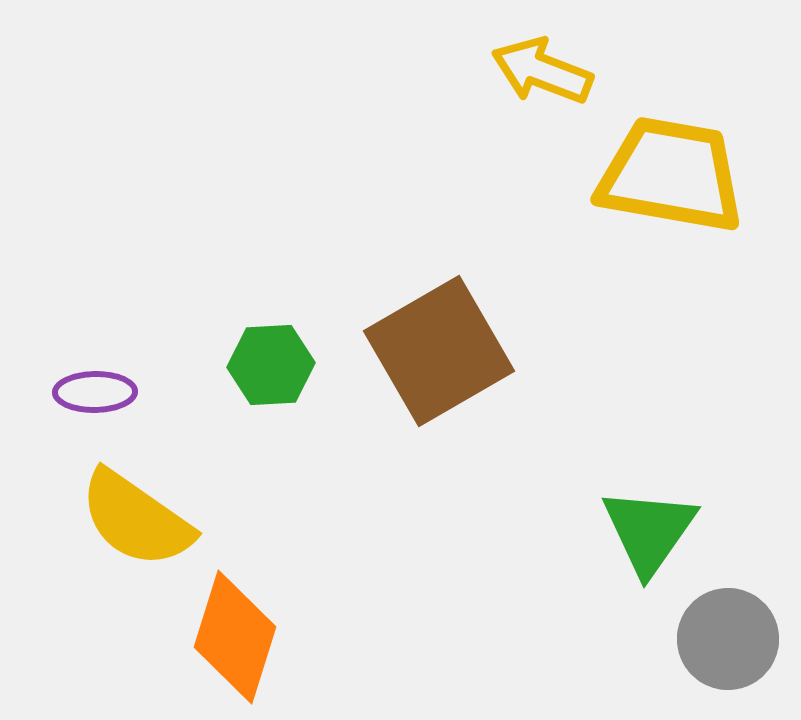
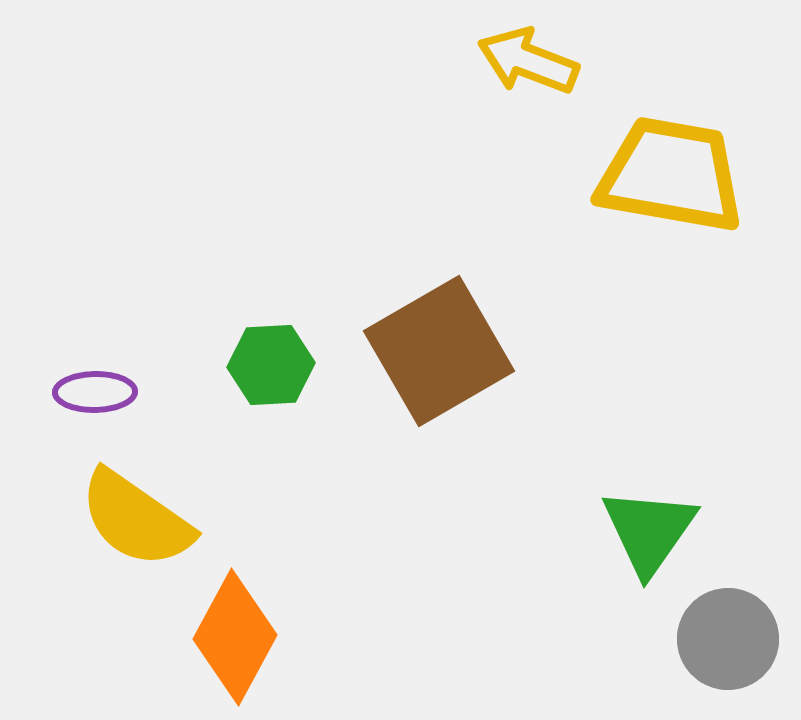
yellow arrow: moved 14 px left, 10 px up
orange diamond: rotated 11 degrees clockwise
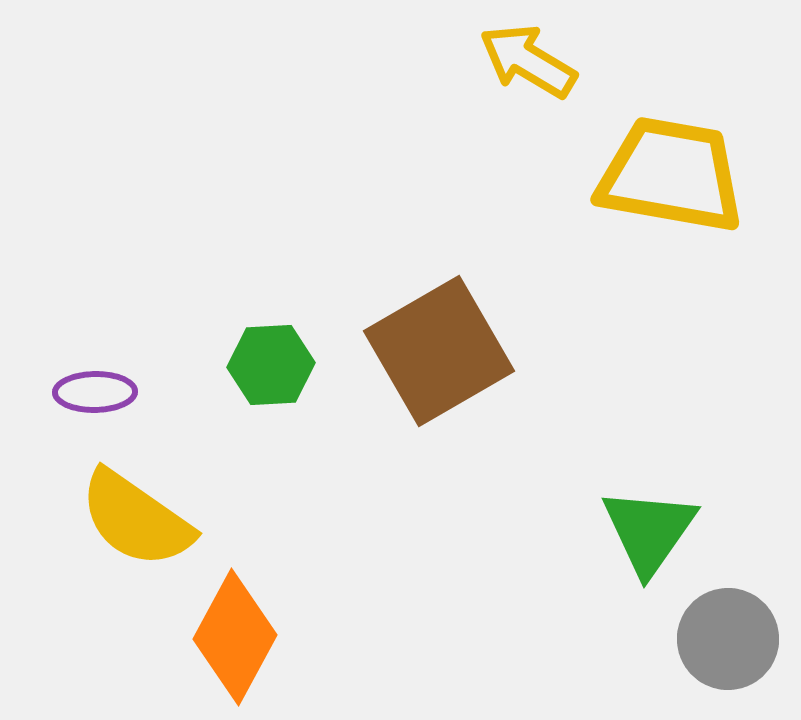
yellow arrow: rotated 10 degrees clockwise
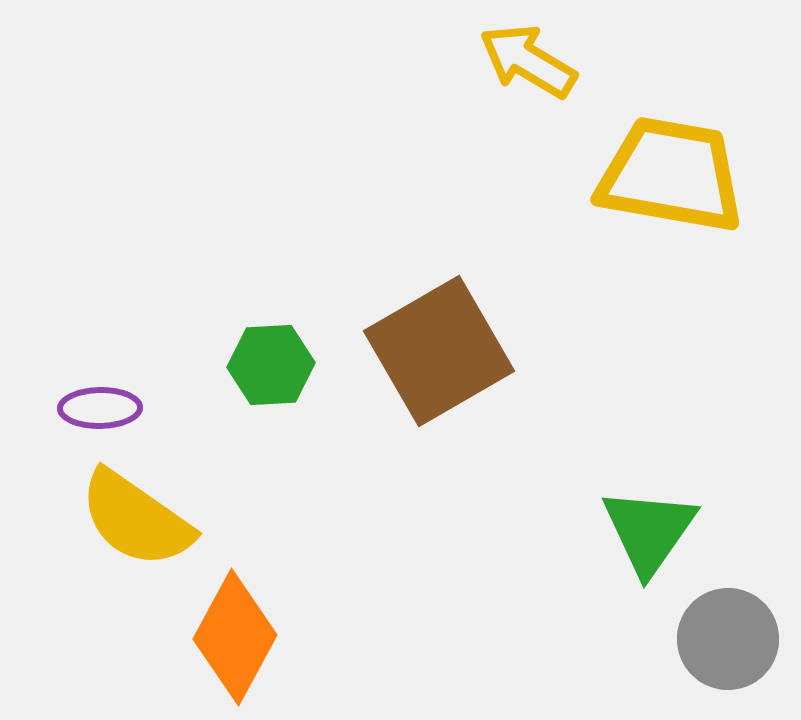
purple ellipse: moved 5 px right, 16 px down
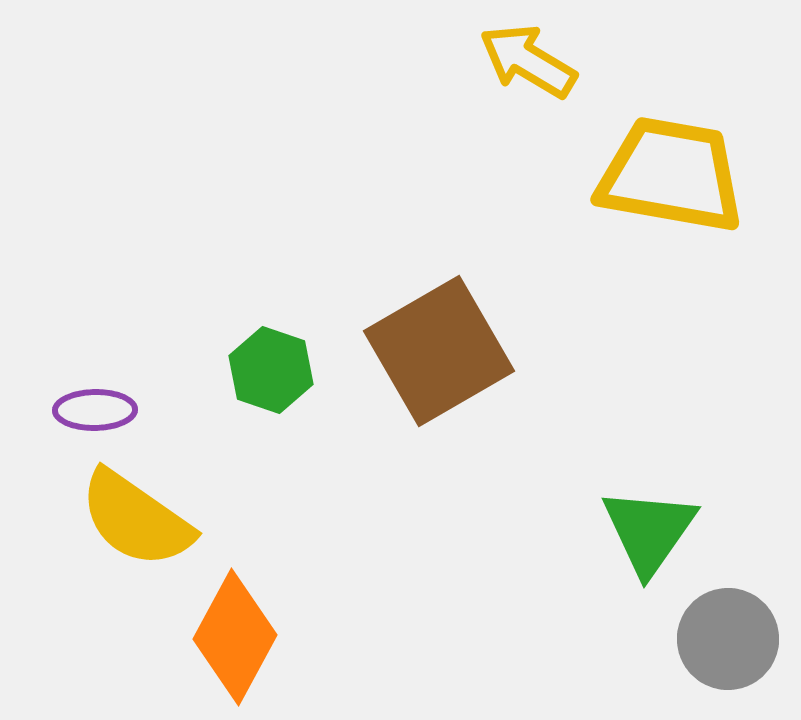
green hexagon: moved 5 px down; rotated 22 degrees clockwise
purple ellipse: moved 5 px left, 2 px down
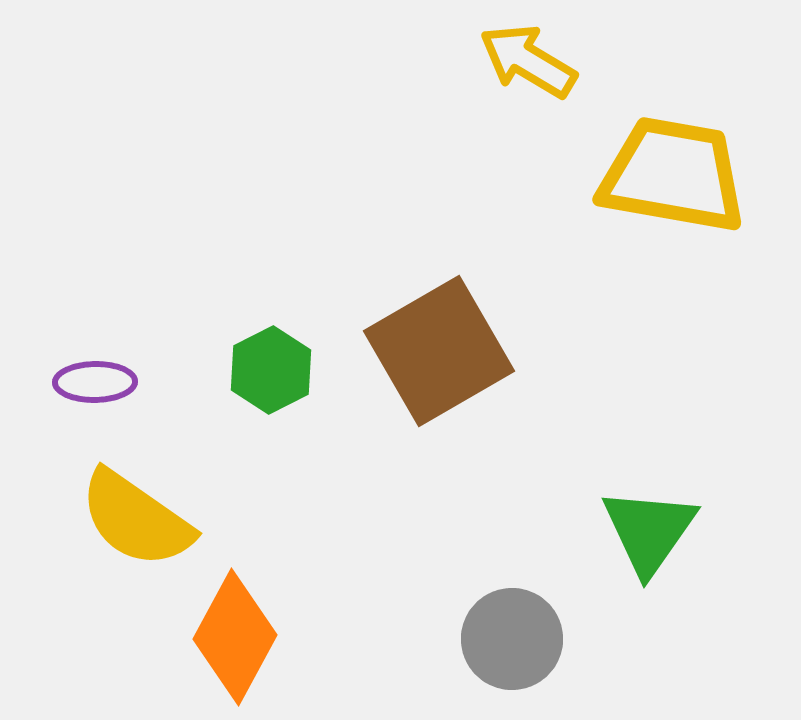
yellow trapezoid: moved 2 px right
green hexagon: rotated 14 degrees clockwise
purple ellipse: moved 28 px up
gray circle: moved 216 px left
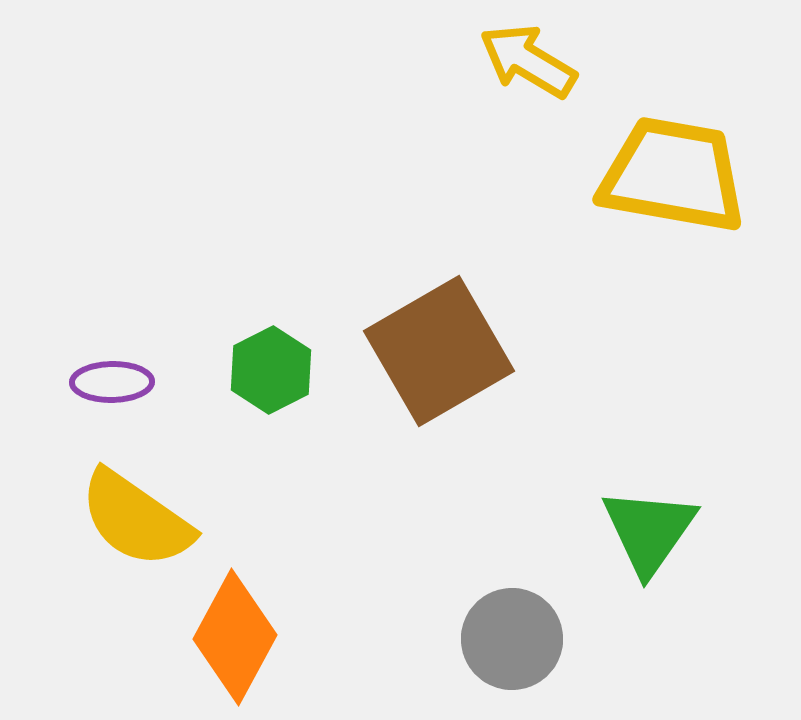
purple ellipse: moved 17 px right
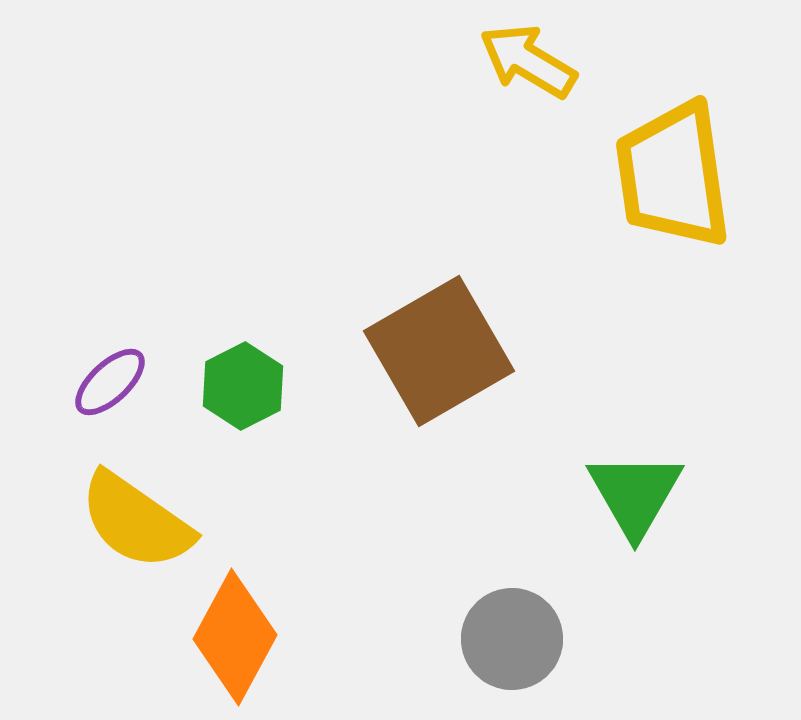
yellow trapezoid: rotated 108 degrees counterclockwise
green hexagon: moved 28 px left, 16 px down
purple ellipse: moved 2 px left; rotated 42 degrees counterclockwise
yellow semicircle: moved 2 px down
green triangle: moved 14 px left, 37 px up; rotated 5 degrees counterclockwise
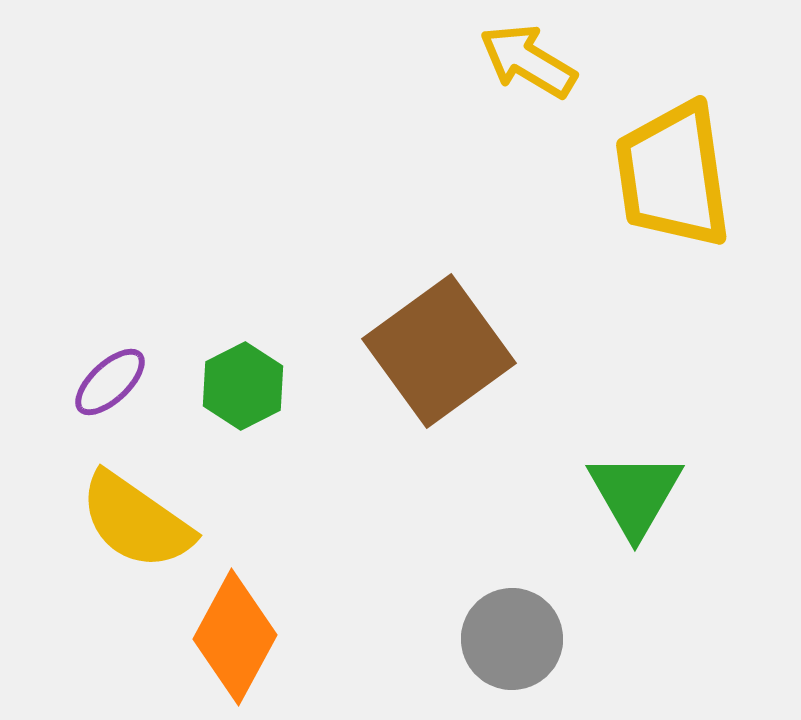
brown square: rotated 6 degrees counterclockwise
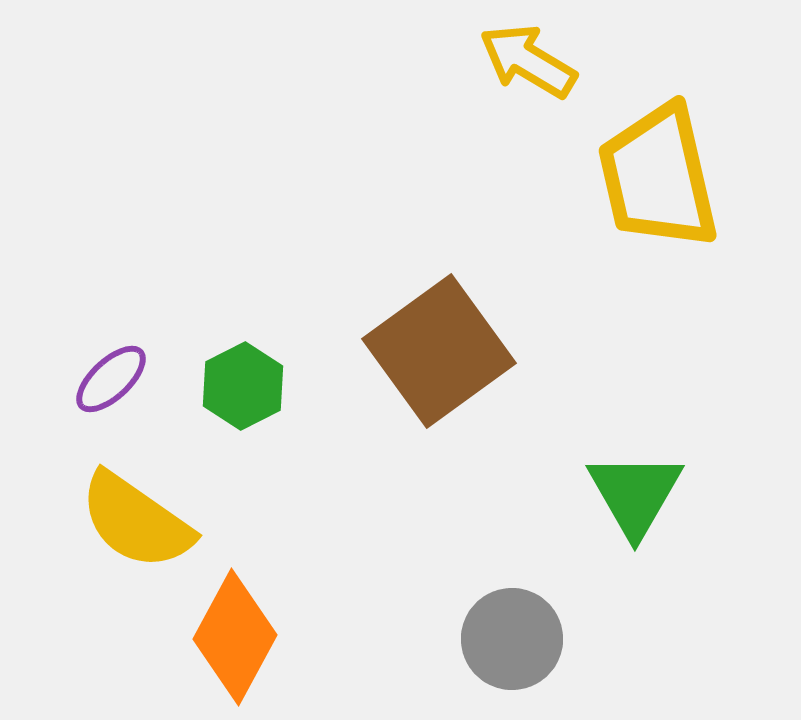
yellow trapezoid: moved 15 px left, 2 px down; rotated 5 degrees counterclockwise
purple ellipse: moved 1 px right, 3 px up
